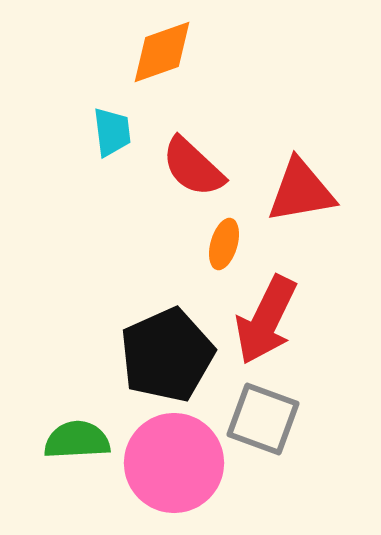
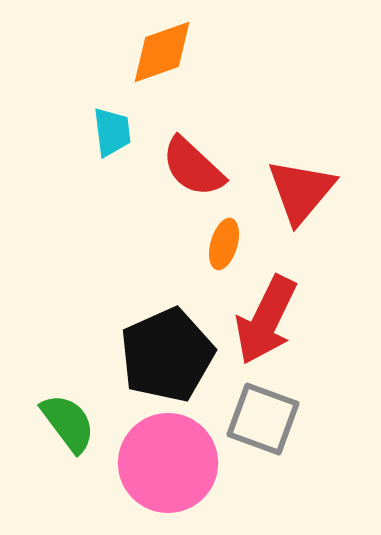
red triangle: rotated 40 degrees counterclockwise
green semicircle: moved 9 px left, 17 px up; rotated 56 degrees clockwise
pink circle: moved 6 px left
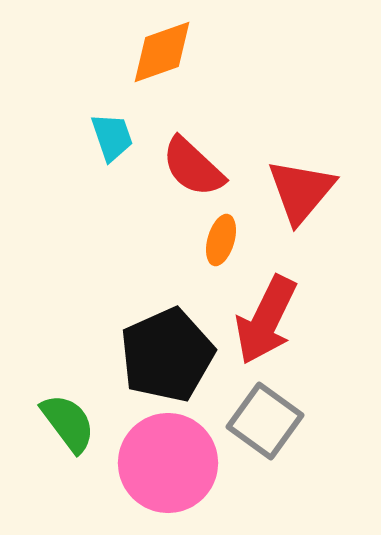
cyan trapezoid: moved 5 px down; rotated 12 degrees counterclockwise
orange ellipse: moved 3 px left, 4 px up
gray square: moved 2 px right, 2 px down; rotated 16 degrees clockwise
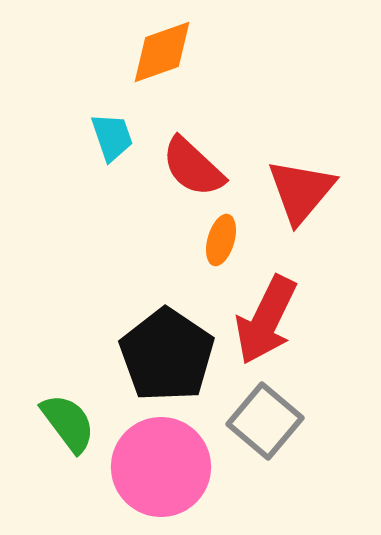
black pentagon: rotated 14 degrees counterclockwise
gray square: rotated 4 degrees clockwise
pink circle: moved 7 px left, 4 px down
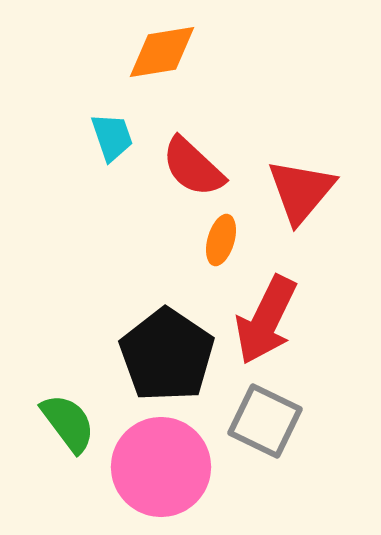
orange diamond: rotated 10 degrees clockwise
gray square: rotated 14 degrees counterclockwise
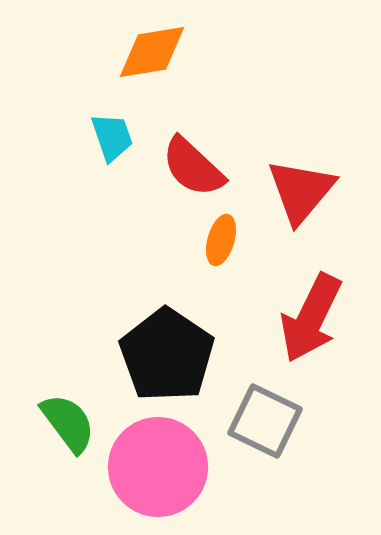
orange diamond: moved 10 px left
red arrow: moved 45 px right, 2 px up
pink circle: moved 3 px left
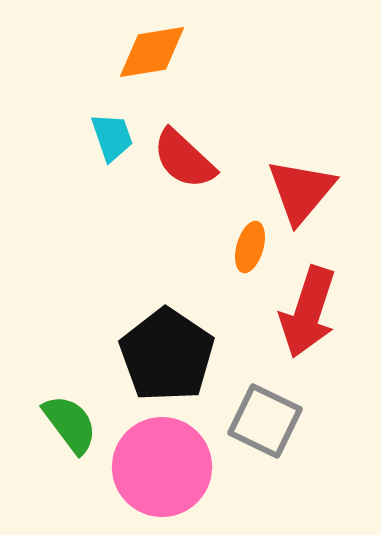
red semicircle: moved 9 px left, 8 px up
orange ellipse: moved 29 px right, 7 px down
red arrow: moved 3 px left, 6 px up; rotated 8 degrees counterclockwise
green semicircle: moved 2 px right, 1 px down
pink circle: moved 4 px right
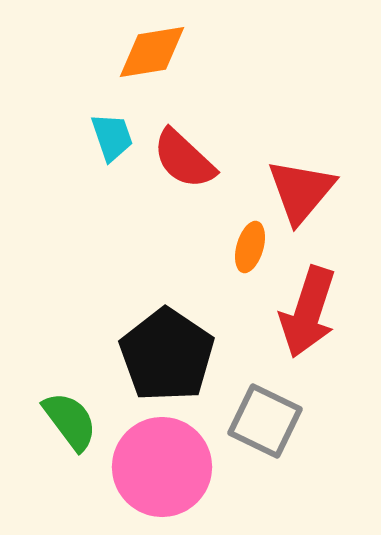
green semicircle: moved 3 px up
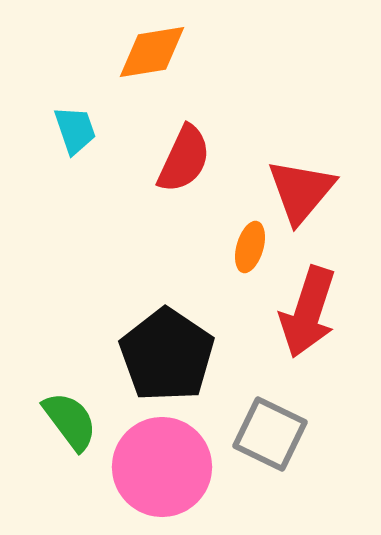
cyan trapezoid: moved 37 px left, 7 px up
red semicircle: rotated 108 degrees counterclockwise
gray square: moved 5 px right, 13 px down
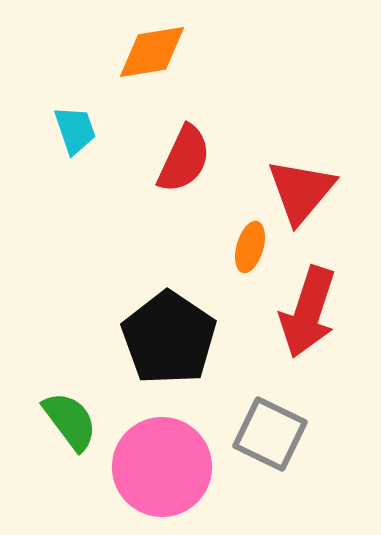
black pentagon: moved 2 px right, 17 px up
